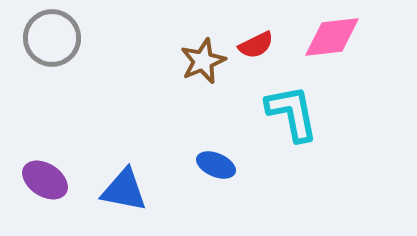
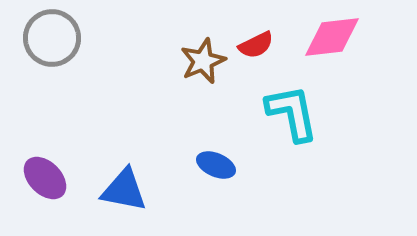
purple ellipse: moved 2 px up; rotated 12 degrees clockwise
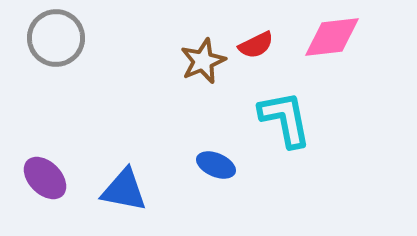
gray circle: moved 4 px right
cyan L-shape: moved 7 px left, 6 px down
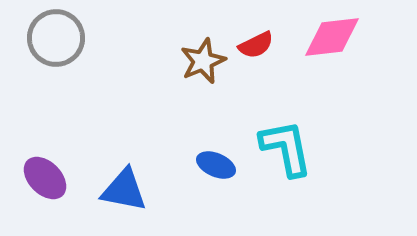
cyan L-shape: moved 1 px right, 29 px down
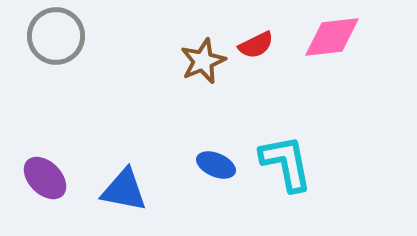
gray circle: moved 2 px up
cyan L-shape: moved 15 px down
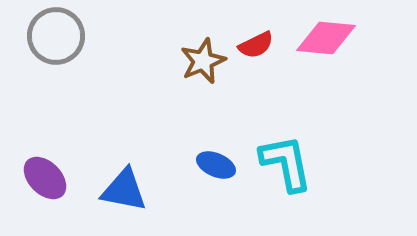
pink diamond: moved 6 px left, 1 px down; rotated 12 degrees clockwise
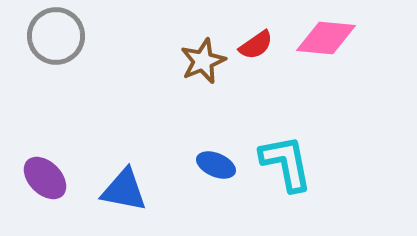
red semicircle: rotated 9 degrees counterclockwise
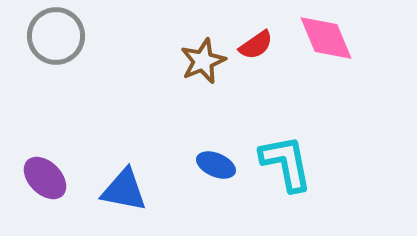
pink diamond: rotated 62 degrees clockwise
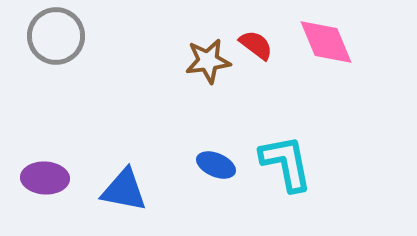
pink diamond: moved 4 px down
red semicircle: rotated 108 degrees counterclockwise
brown star: moved 5 px right; rotated 15 degrees clockwise
purple ellipse: rotated 42 degrees counterclockwise
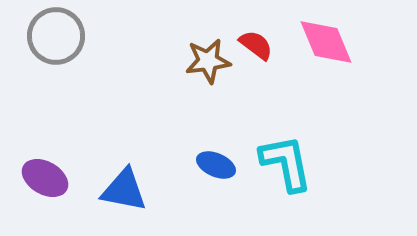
purple ellipse: rotated 27 degrees clockwise
